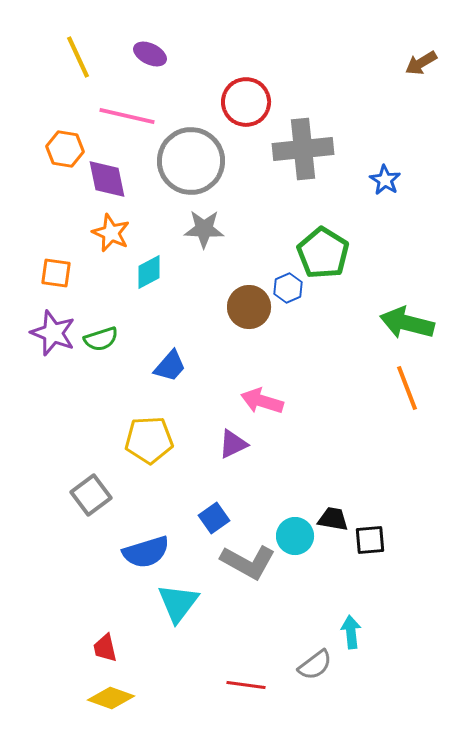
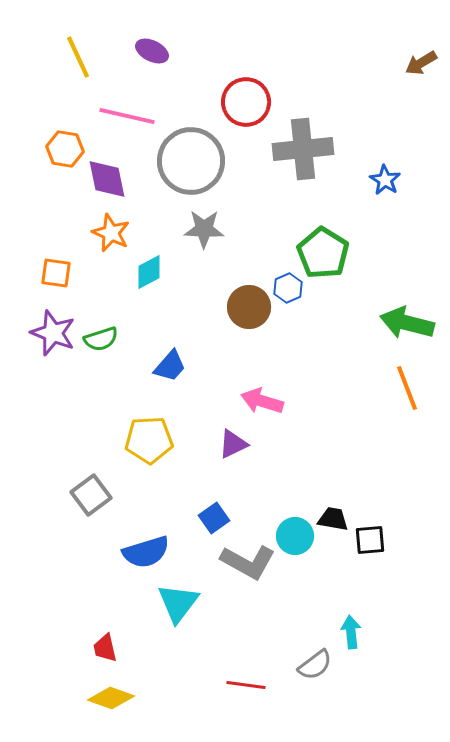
purple ellipse: moved 2 px right, 3 px up
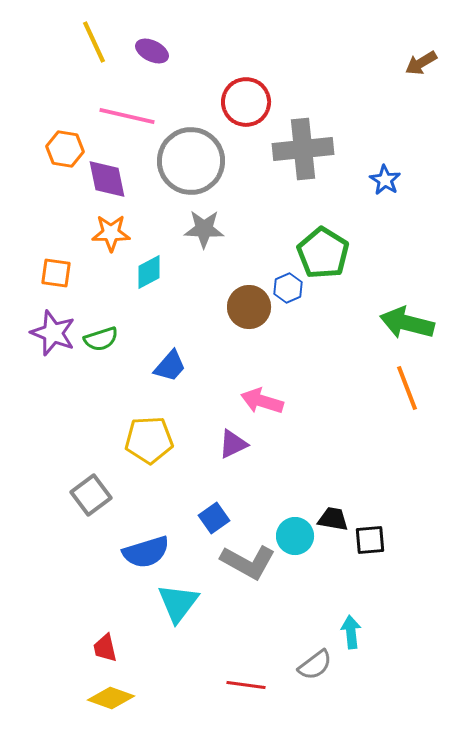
yellow line: moved 16 px right, 15 px up
orange star: rotated 24 degrees counterclockwise
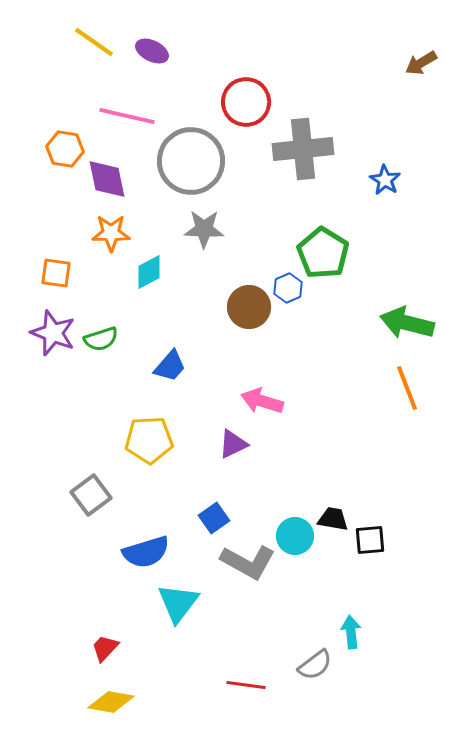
yellow line: rotated 30 degrees counterclockwise
red trapezoid: rotated 56 degrees clockwise
yellow diamond: moved 4 px down; rotated 9 degrees counterclockwise
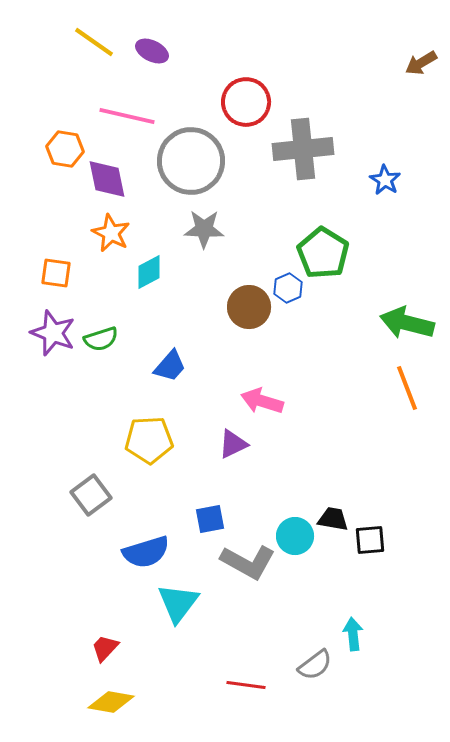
orange star: rotated 27 degrees clockwise
blue square: moved 4 px left, 1 px down; rotated 24 degrees clockwise
cyan arrow: moved 2 px right, 2 px down
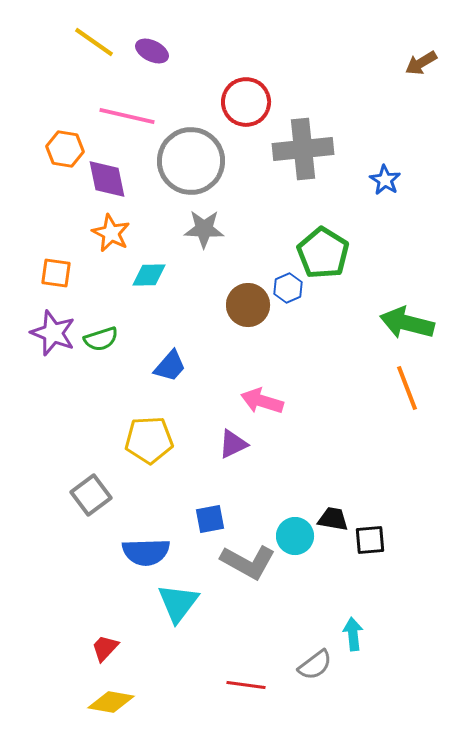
cyan diamond: moved 3 px down; rotated 27 degrees clockwise
brown circle: moved 1 px left, 2 px up
blue semicircle: rotated 15 degrees clockwise
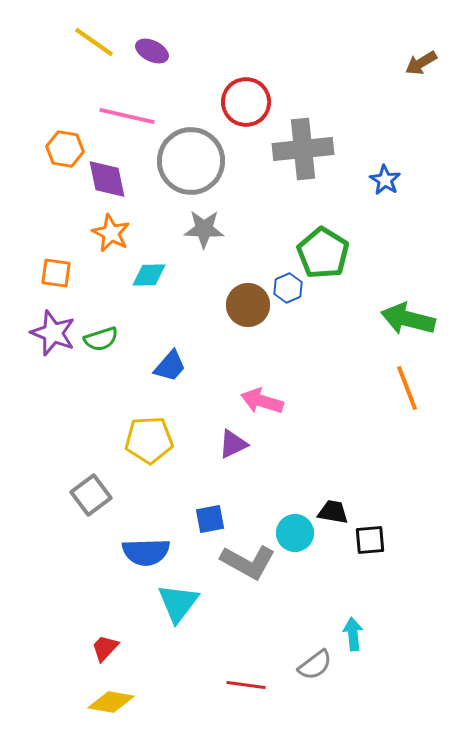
green arrow: moved 1 px right, 4 px up
black trapezoid: moved 7 px up
cyan circle: moved 3 px up
